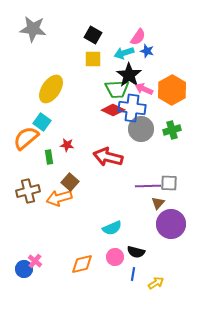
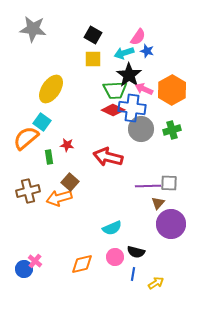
green trapezoid: moved 2 px left, 1 px down
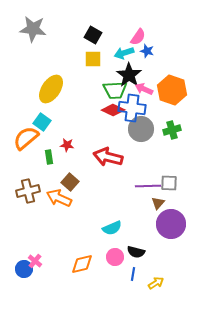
orange hexagon: rotated 12 degrees counterclockwise
orange arrow: rotated 40 degrees clockwise
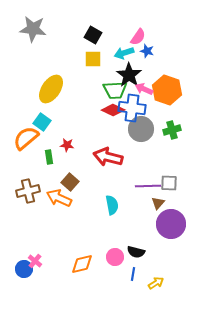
orange hexagon: moved 5 px left
cyan semicircle: moved 23 px up; rotated 78 degrees counterclockwise
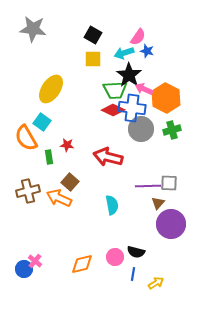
orange hexagon: moved 1 px left, 8 px down; rotated 8 degrees clockwise
orange semicircle: rotated 80 degrees counterclockwise
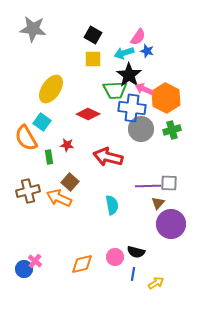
red diamond: moved 25 px left, 4 px down
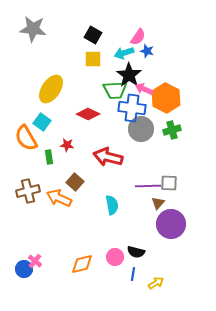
brown square: moved 5 px right
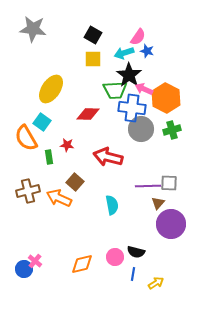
red diamond: rotated 25 degrees counterclockwise
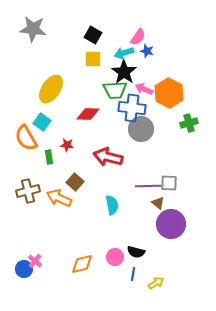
black star: moved 5 px left, 3 px up
orange hexagon: moved 3 px right, 5 px up
green cross: moved 17 px right, 7 px up
brown triangle: rotated 32 degrees counterclockwise
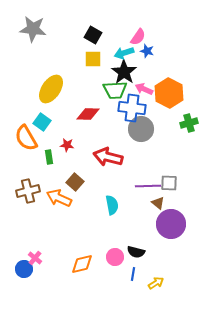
pink cross: moved 3 px up
